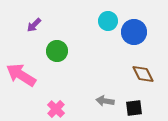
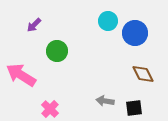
blue circle: moved 1 px right, 1 px down
pink cross: moved 6 px left
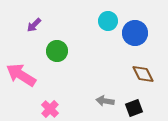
black square: rotated 12 degrees counterclockwise
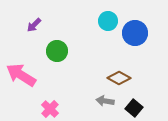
brown diamond: moved 24 px left, 4 px down; rotated 35 degrees counterclockwise
black square: rotated 30 degrees counterclockwise
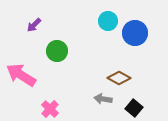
gray arrow: moved 2 px left, 2 px up
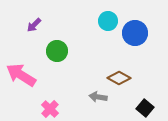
gray arrow: moved 5 px left, 2 px up
black square: moved 11 px right
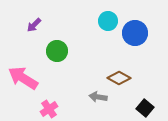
pink arrow: moved 2 px right, 3 px down
pink cross: moved 1 px left; rotated 12 degrees clockwise
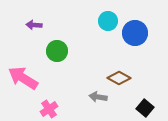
purple arrow: rotated 49 degrees clockwise
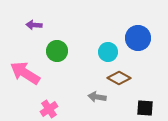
cyan circle: moved 31 px down
blue circle: moved 3 px right, 5 px down
pink arrow: moved 2 px right, 5 px up
gray arrow: moved 1 px left
black square: rotated 36 degrees counterclockwise
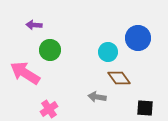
green circle: moved 7 px left, 1 px up
brown diamond: rotated 25 degrees clockwise
